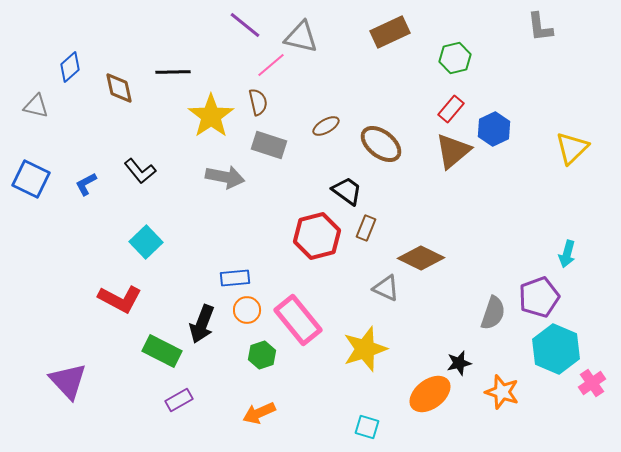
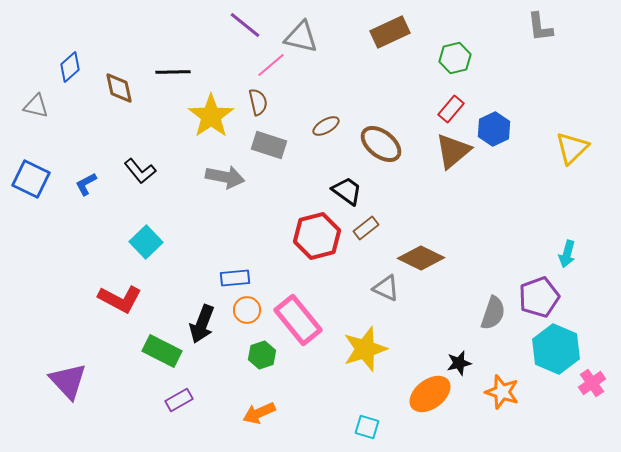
brown rectangle at (366, 228): rotated 30 degrees clockwise
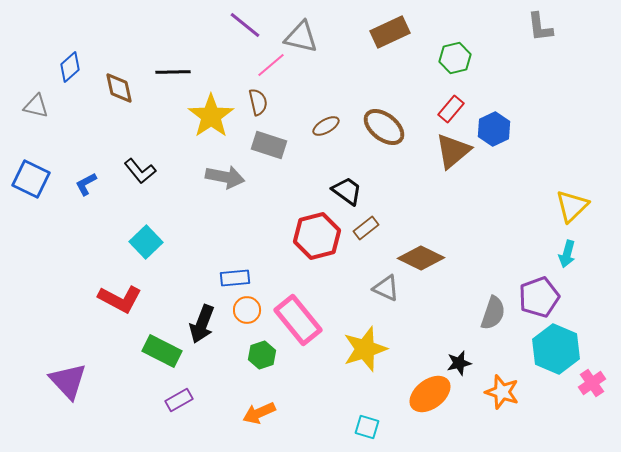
brown ellipse at (381, 144): moved 3 px right, 17 px up
yellow triangle at (572, 148): moved 58 px down
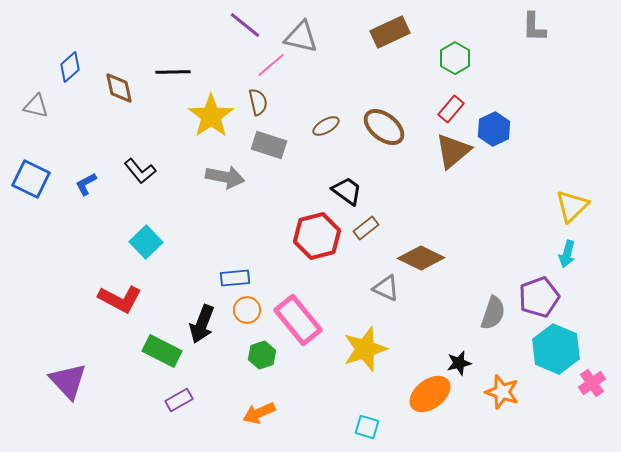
gray L-shape at (540, 27): moved 6 px left; rotated 8 degrees clockwise
green hexagon at (455, 58): rotated 16 degrees counterclockwise
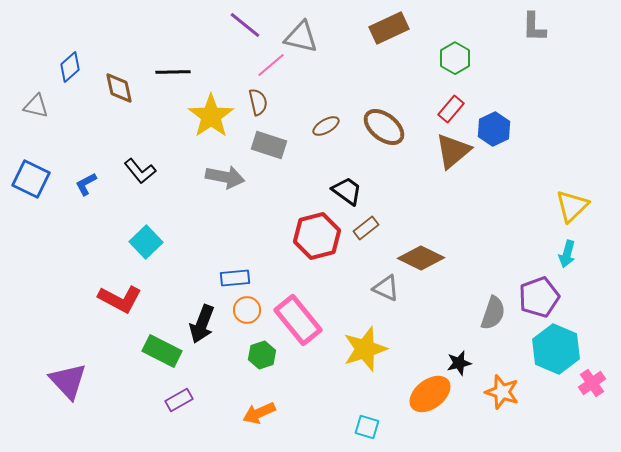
brown rectangle at (390, 32): moved 1 px left, 4 px up
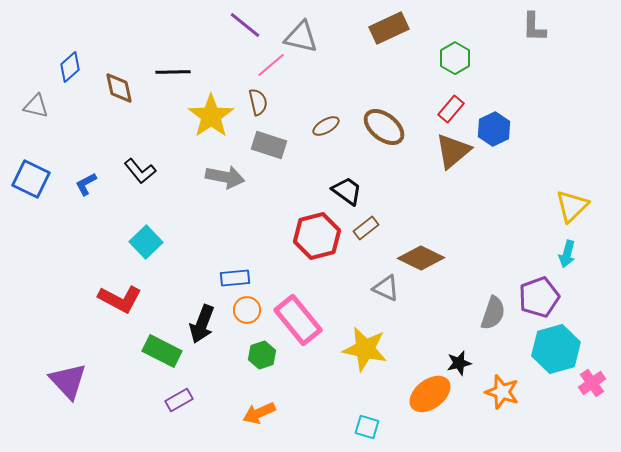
yellow star at (365, 349): rotated 30 degrees clockwise
cyan hexagon at (556, 349): rotated 21 degrees clockwise
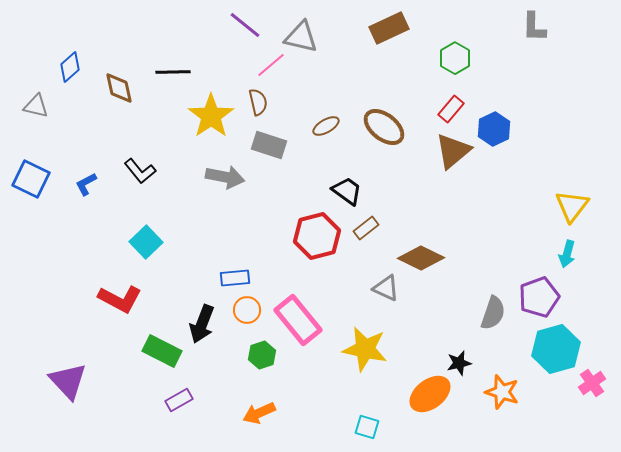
yellow triangle at (572, 206): rotated 9 degrees counterclockwise
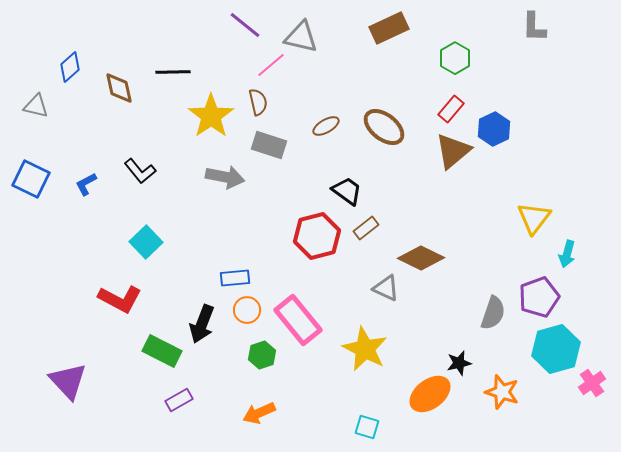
yellow triangle at (572, 206): moved 38 px left, 12 px down
yellow star at (365, 349): rotated 15 degrees clockwise
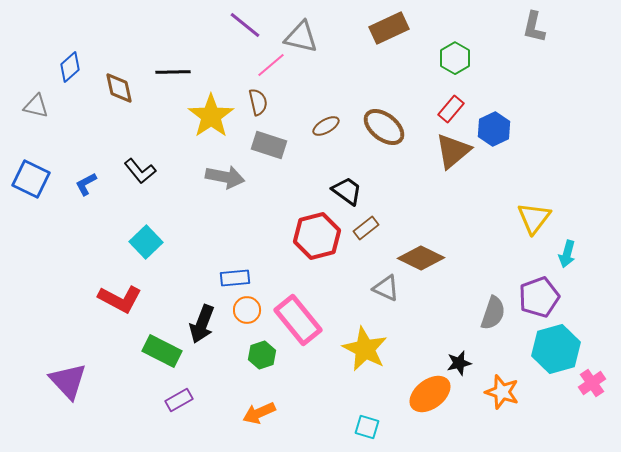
gray L-shape at (534, 27): rotated 12 degrees clockwise
